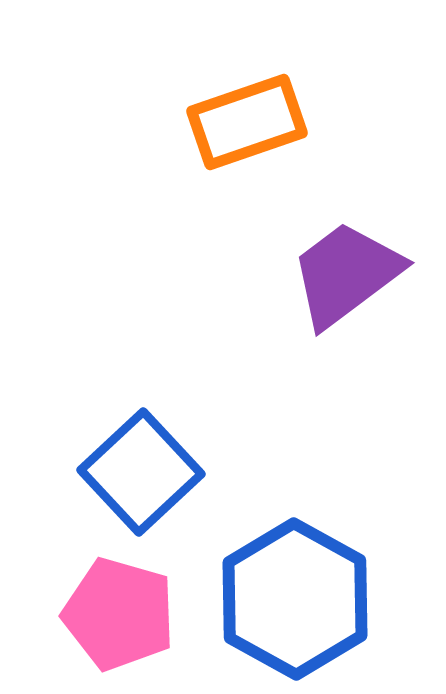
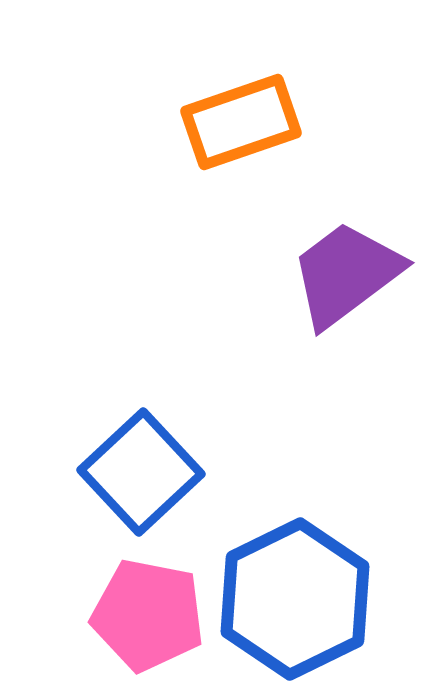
orange rectangle: moved 6 px left
blue hexagon: rotated 5 degrees clockwise
pink pentagon: moved 29 px right, 1 px down; rotated 5 degrees counterclockwise
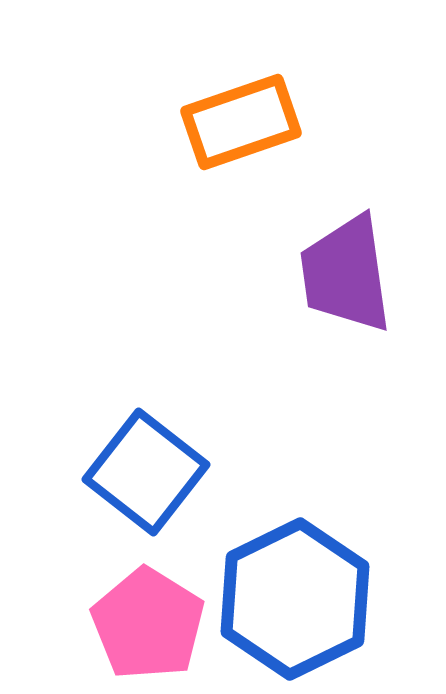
purple trapezoid: rotated 61 degrees counterclockwise
blue square: moved 5 px right; rotated 9 degrees counterclockwise
pink pentagon: moved 9 px down; rotated 21 degrees clockwise
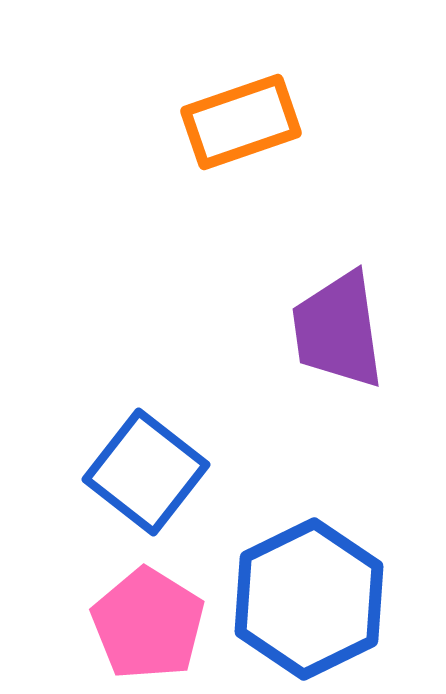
purple trapezoid: moved 8 px left, 56 px down
blue hexagon: moved 14 px right
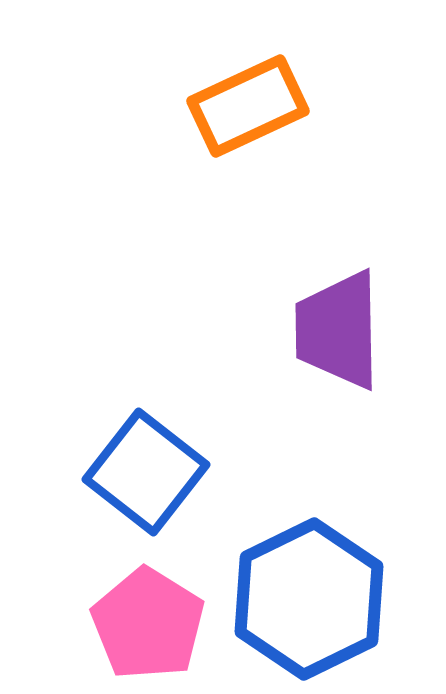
orange rectangle: moved 7 px right, 16 px up; rotated 6 degrees counterclockwise
purple trapezoid: rotated 7 degrees clockwise
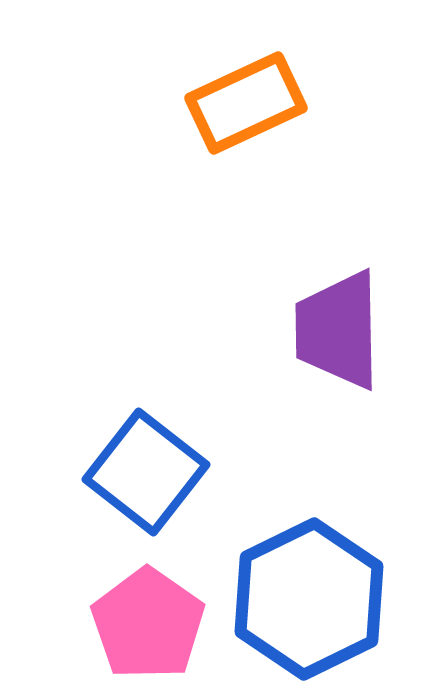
orange rectangle: moved 2 px left, 3 px up
pink pentagon: rotated 3 degrees clockwise
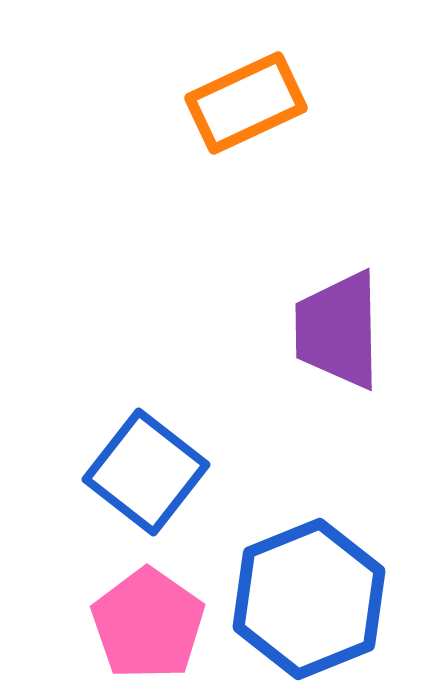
blue hexagon: rotated 4 degrees clockwise
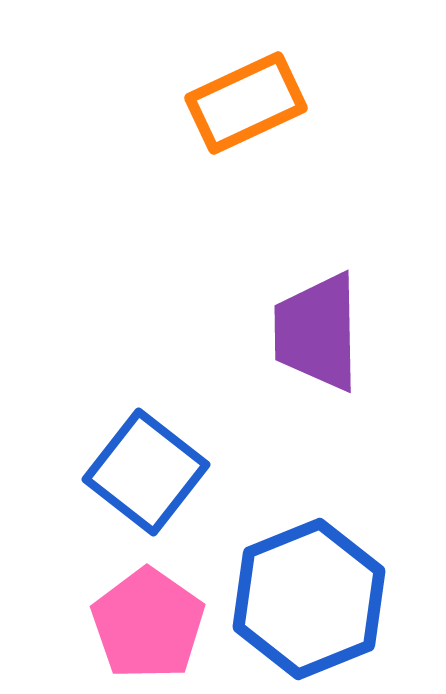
purple trapezoid: moved 21 px left, 2 px down
